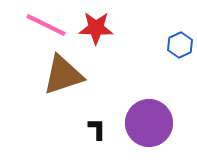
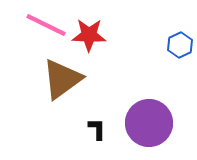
red star: moved 7 px left, 7 px down
brown triangle: moved 1 px left, 4 px down; rotated 18 degrees counterclockwise
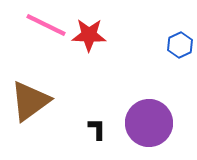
brown triangle: moved 32 px left, 22 px down
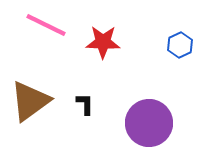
red star: moved 14 px right, 7 px down
black L-shape: moved 12 px left, 25 px up
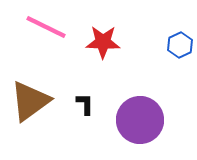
pink line: moved 2 px down
purple circle: moved 9 px left, 3 px up
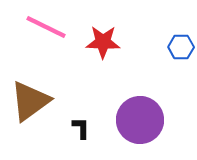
blue hexagon: moved 1 px right, 2 px down; rotated 25 degrees clockwise
black L-shape: moved 4 px left, 24 px down
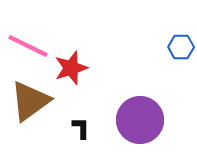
pink line: moved 18 px left, 19 px down
red star: moved 32 px left, 26 px down; rotated 20 degrees counterclockwise
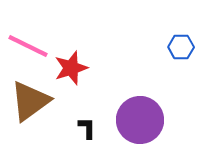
black L-shape: moved 6 px right
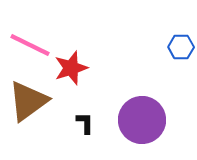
pink line: moved 2 px right, 1 px up
brown triangle: moved 2 px left
purple circle: moved 2 px right
black L-shape: moved 2 px left, 5 px up
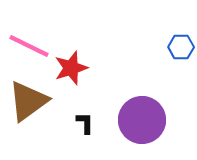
pink line: moved 1 px left, 1 px down
